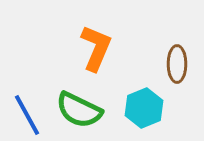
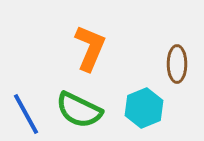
orange L-shape: moved 6 px left
blue line: moved 1 px left, 1 px up
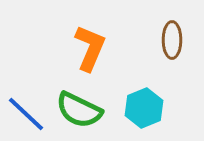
brown ellipse: moved 5 px left, 24 px up
blue line: rotated 18 degrees counterclockwise
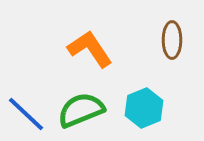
orange L-shape: moved 1 px down; rotated 57 degrees counterclockwise
green semicircle: moved 2 px right; rotated 132 degrees clockwise
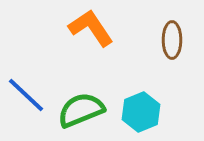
orange L-shape: moved 1 px right, 21 px up
cyan hexagon: moved 3 px left, 4 px down
blue line: moved 19 px up
